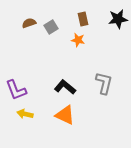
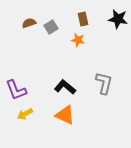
black star: rotated 18 degrees clockwise
yellow arrow: rotated 42 degrees counterclockwise
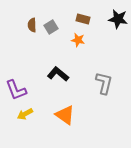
brown rectangle: rotated 64 degrees counterclockwise
brown semicircle: moved 3 px right, 2 px down; rotated 72 degrees counterclockwise
black L-shape: moved 7 px left, 13 px up
orange triangle: rotated 10 degrees clockwise
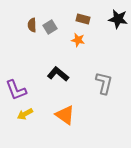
gray square: moved 1 px left
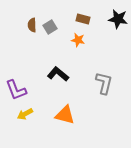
orange triangle: rotated 20 degrees counterclockwise
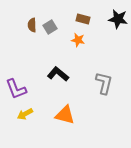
purple L-shape: moved 1 px up
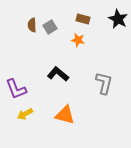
black star: rotated 18 degrees clockwise
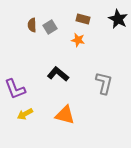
purple L-shape: moved 1 px left
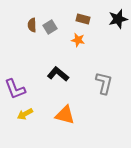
black star: rotated 30 degrees clockwise
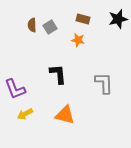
black L-shape: rotated 45 degrees clockwise
gray L-shape: rotated 15 degrees counterclockwise
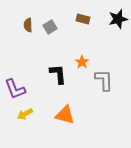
brown semicircle: moved 4 px left
orange star: moved 4 px right, 22 px down; rotated 24 degrees clockwise
gray L-shape: moved 3 px up
